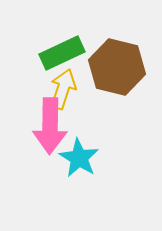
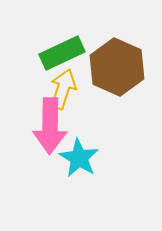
brown hexagon: rotated 10 degrees clockwise
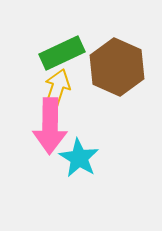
yellow arrow: moved 6 px left
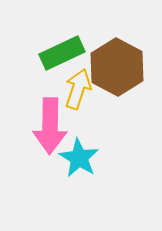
brown hexagon: rotated 4 degrees clockwise
yellow arrow: moved 21 px right
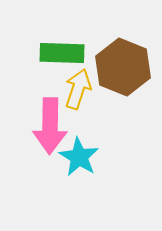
green rectangle: rotated 27 degrees clockwise
brown hexagon: moved 6 px right; rotated 6 degrees counterclockwise
cyan star: moved 1 px up
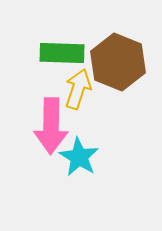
brown hexagon: moved 5 px left, 5 px up
pink arrow: moved 1 px right
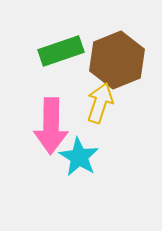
green rectangle: moved 1 px left, 2 px up; rotated 21 degrees counterclockwise
brown hexagon: moved 1 px left, 2 px up; rotated 16 degrees clockwise
yellow arrow: moved 22 px right, 14 px down
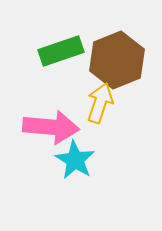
pink arrow: moved 1 px down; rotated 86 degrees counterclockwise
cyan star: moved 4 px left, 3 px down
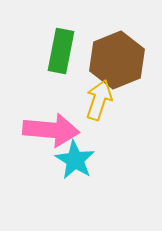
green rectangle: rotated 60 degrees counterclockwise
yellow arrow: moved 1 px left, 3 px up
pink arrow: moved 3 px down
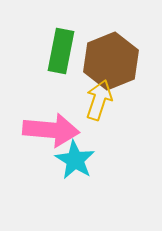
brown hexagon: moved 6 px left, 1 px down
